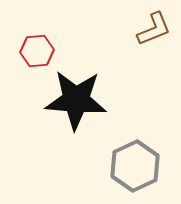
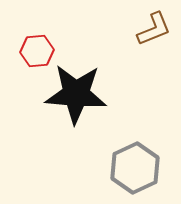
black star: moved 6 px up
gray hexagon: moved 2 px down
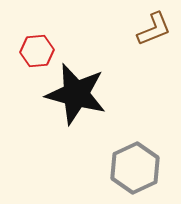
black star: rotated 10 degrees clockwise
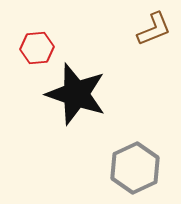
red hexagon: moved 3 px up
black star: rotated 4 degrees clockwise
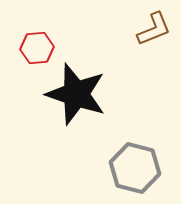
gray hexagon: rotated 21 degrees counterclockwise
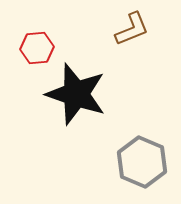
brown L-shape: moved 22 px left
gray hexagon: moved 7 px right, 6 px up; rotated 9 degrees clockwise
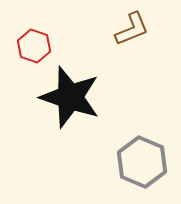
red hexagon: moved 3 px left, 2 px up; rotated 24 degrees clockwise
black star: moved 6 px left, 3 px down
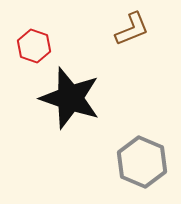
black star: moved 1 px down
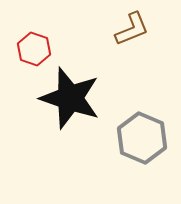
red hexagon: moved 3 px down
gray hexagon: moved 24 px up
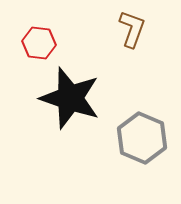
brown L-shape: rotated 48 degrees counterclockwise
red hexagon: moved 5 px right, 6 px up; rotated 12 degrees counterclockwise
